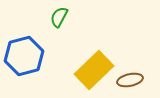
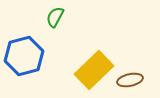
green semicircle: moved 4 px left
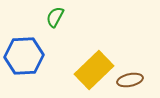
blue hexagon: rotated 12 degrees clockwise
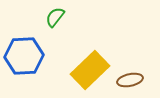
green semicircle: rotated 10 degrees clockwise
yellow rectangle: moved 4 px left
